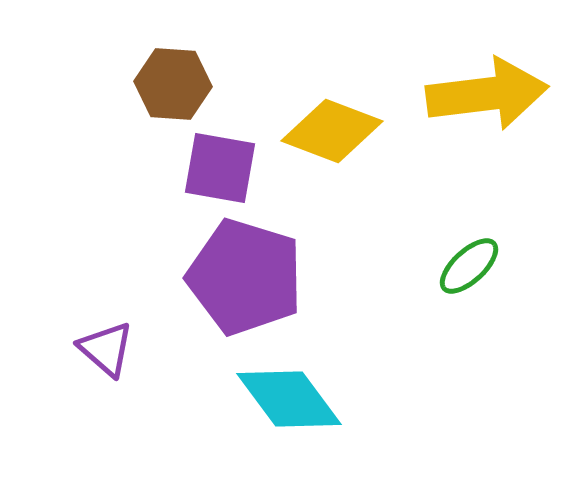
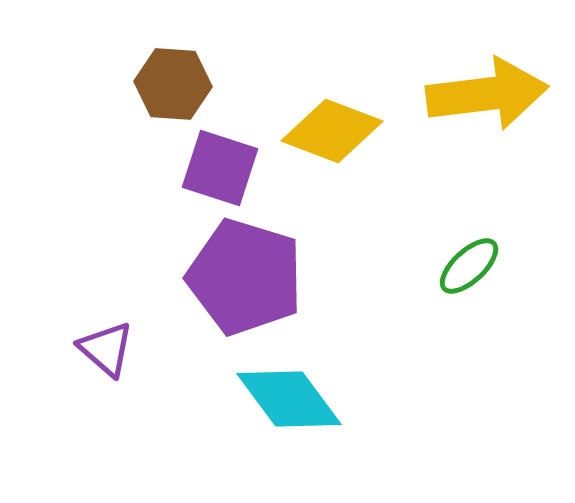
purple square: rotated 8 degrees clockwise
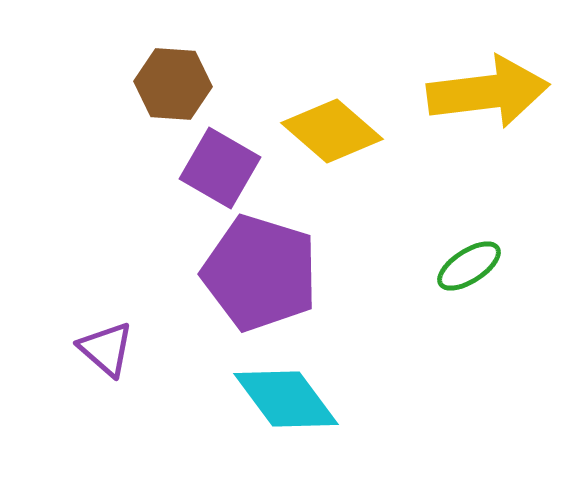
yellow arrow: moved 1 px right, 2 px up
yellow diamond: rotated 20 degrees clockwise
purple square: rotated 12 degrees clockwise
green ellipse: rotated 10 degrees clockwise
purple pentagon: moved 15 px right, 4 px up
cyan diamond: moved 3 px left
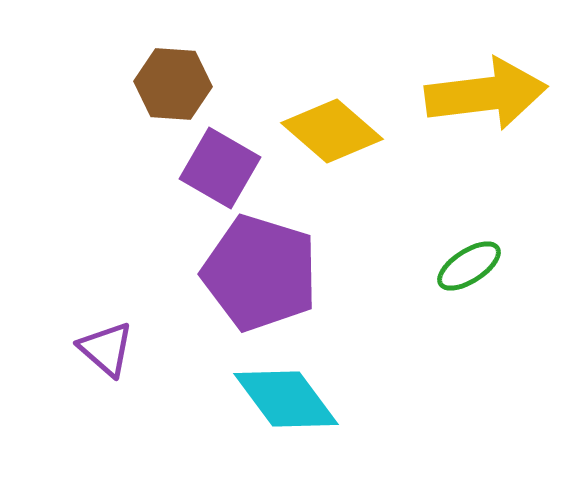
yellow arrow: moved 2 px left, 2 px down
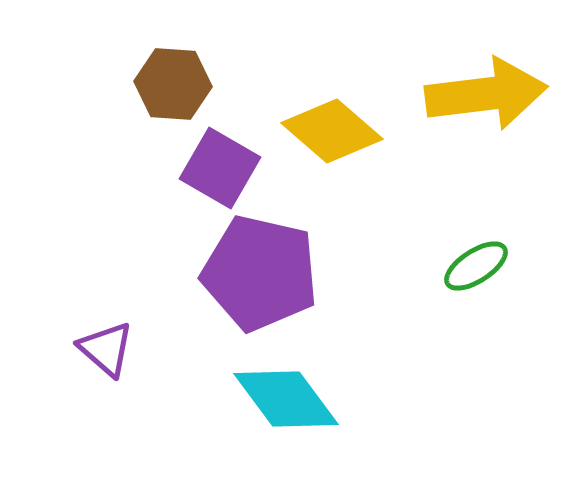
green ellipse: moved 7 px right
purple pentagon: rotated 4 degrees counterclockwise
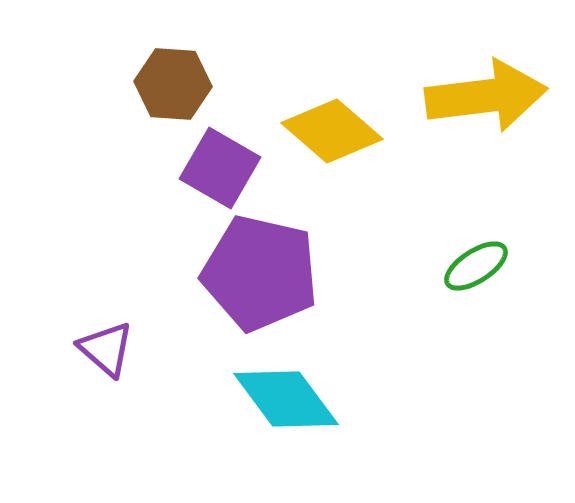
yellow arrow: moved 2 px down
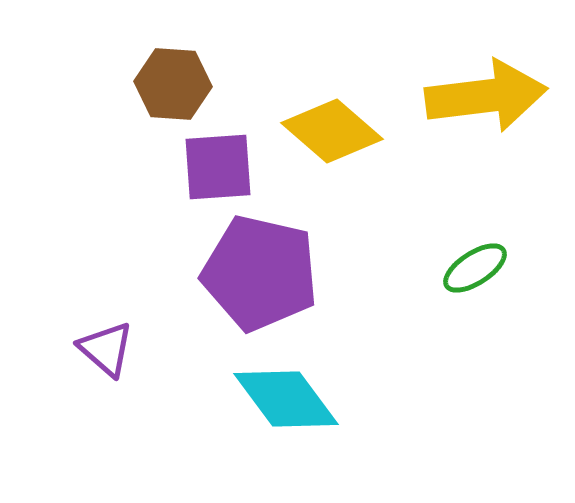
purple square: moved 2 px left, 1 px up; rotated 34 degrees counterclockwise
green ellipse: moved 1 px left, 2 px down
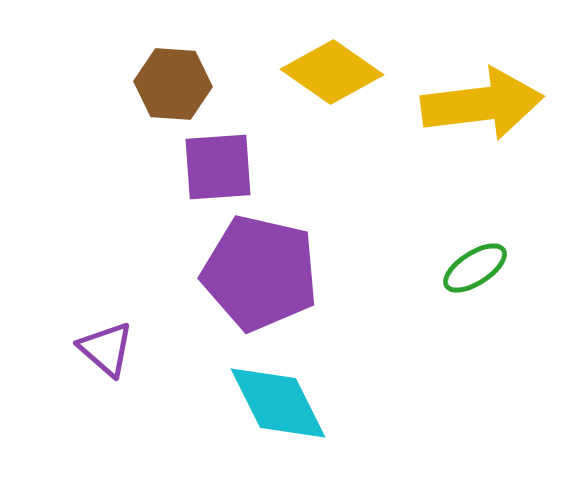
yellow arrow: moved 4 px left, 8 px down
yellow diamond: moved 59 px up; rotated 6 degrees counterclockwise
cyan diamond: moved 8 px left, 4 px down; rotated 10 degrees clockwise
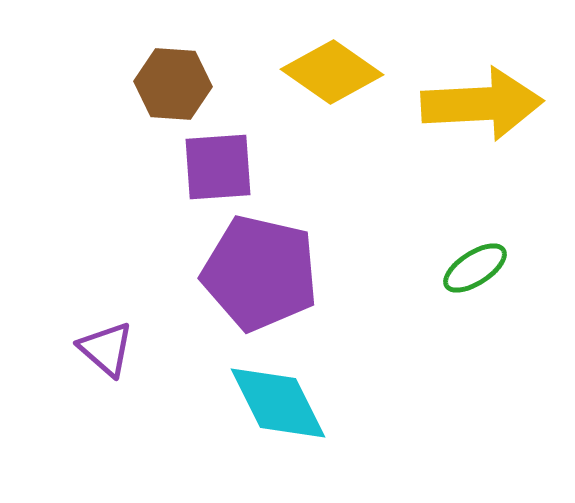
yellow arrow: rotated 4 degrees clockwise
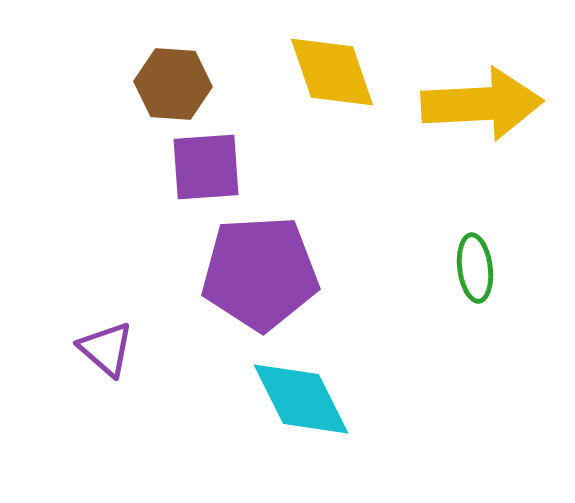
yellow diamond: rotated 36 degrees clockwise
purple square: moved 12 px left
green ellipse: rotated 64 degrees counterclockwise
purple pentagon: rotated 16 degrees counterclockwise
cyan diamond: moved 23 px right, 4 px up
